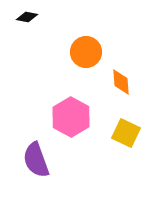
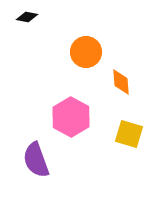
yellow square: moved 3 px right, 1 px down; rotated 8 degrees counterclockwise
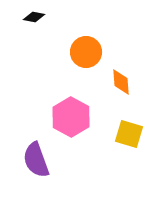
black diamond: moved 7 px right
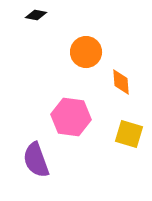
black diamond: moved 2 px right, 2 px up
pink hexagon: rotated 21 degrees counterclockwise
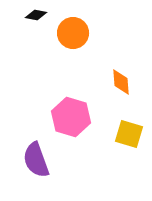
orange circle: moved 13 px left, 19 px up
pink hexagon: rotated 9 degrees clockwise
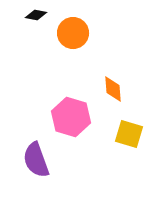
orange diamond: moved 8 px left, 7 px down
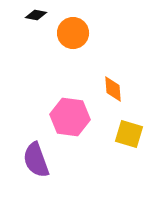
pink hexagon: moved 1 px left; rotated 9 degrees counterclockwise
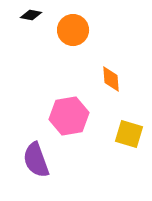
black diamond: moved 5 px left
orange circle: moved 3 px up
orange diamond: moved 2 px left, 10 px up
pink hexagon: moved 1 px left, 1 px up; rotated 18 degrees counterclockwise
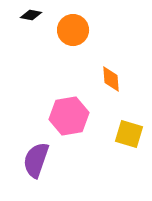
purple semicircle: rotated 39 degrees clockwise
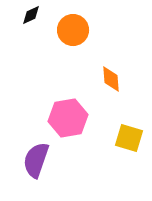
black diamond: rotated 35 degrees counterclockwise
pink hexagon: moved 1 px left, 2 px down
yellow square: moved 4 px down
